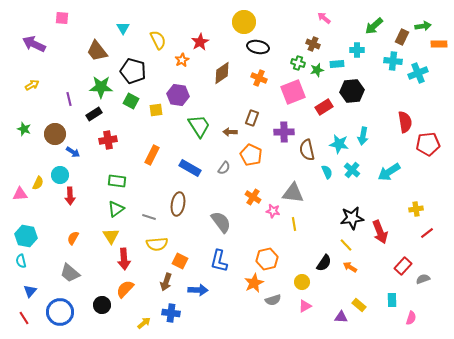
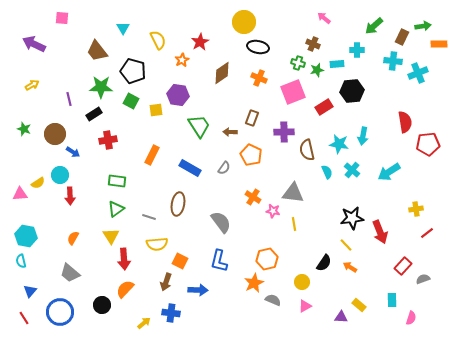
yellow semicircle at (38, 183): rotated 32 degrees clockwise
gray semicircle at (273, 300): rotated 140 degrees counterclockwise
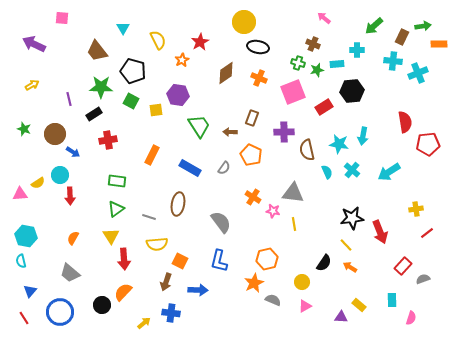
brown diamond at (222, 73): moved 4 px right
orange semicircle at (125, 289): moved 2 px left, 3 px down
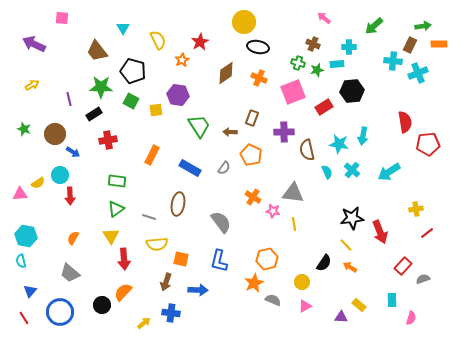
brown rectangle at (402, 37): moved 8 px right, 8 px down
cyan cross at (357, 50): moved 8 px left, 3 px up
orange square at (180, 261): moved 1 px right, 2 px up; rotated 14 degrees counterclockwise
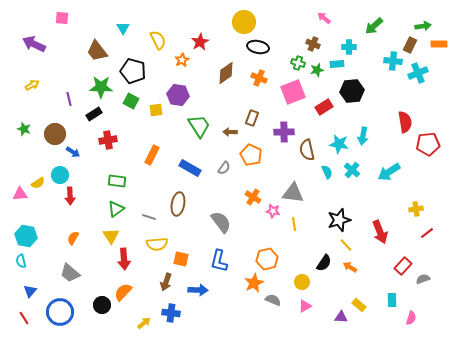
black star at (352, 218): moved 13 px left, 2 px down; rotated 10 degrees counterclockwise
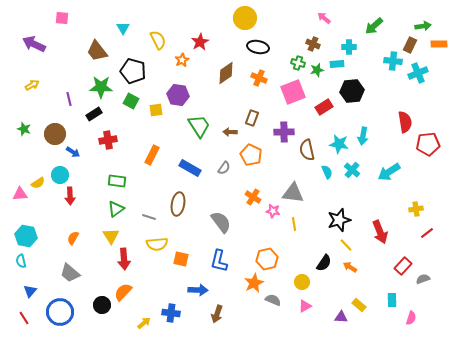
yellow circle at (244, 22): moved 1 px right, 4 px up
brown arrow at (166, 282): moved 51 px right, 32 px down
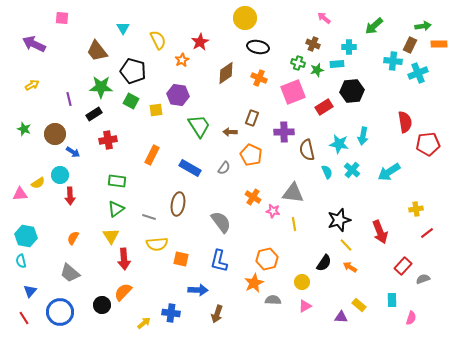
gray semicircle at (273, 300): rotated 21 degrees counterclockwise
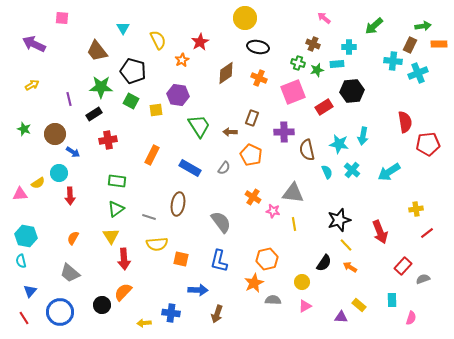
cyan circle at (60, 175): moved 1 px left, 2 px up
yellow arrow at (144, 323): rotated 144 degrees counterclockwise
